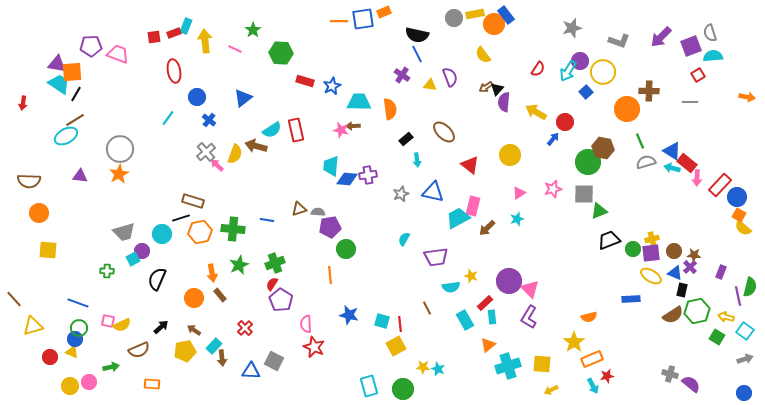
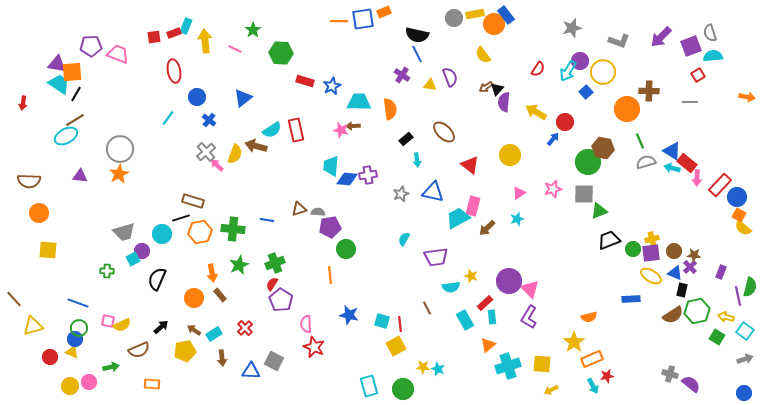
cyan rectangle at (214, 346): moved 12 px up; rotated 14 degrees clockwise
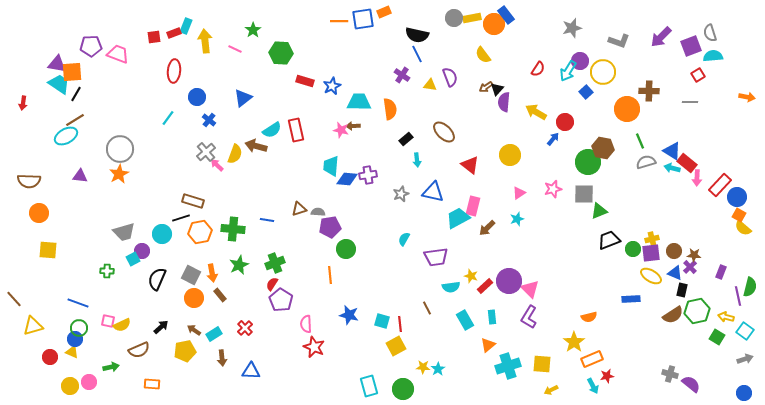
yellow rectangle at (475, 14): moved 3 px left, 4 px down
red ellipse at (174, 71): rotated 15 degrees clockwise
red rectangle at (485, 303): moved 17 px up
gray square at (274, 361): moved 83 px left, 86 px up
cyan star at (438, 369): rotated 16 degrees clockwise
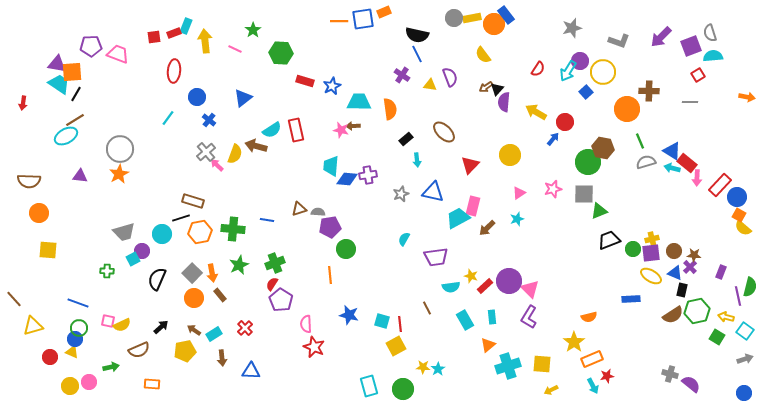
red triangle at (470, 165): rotated 36 degrees clockwise
gray square at (191, 275): moved 1 px right, 2 px up; rotated 18 degrees clockwise
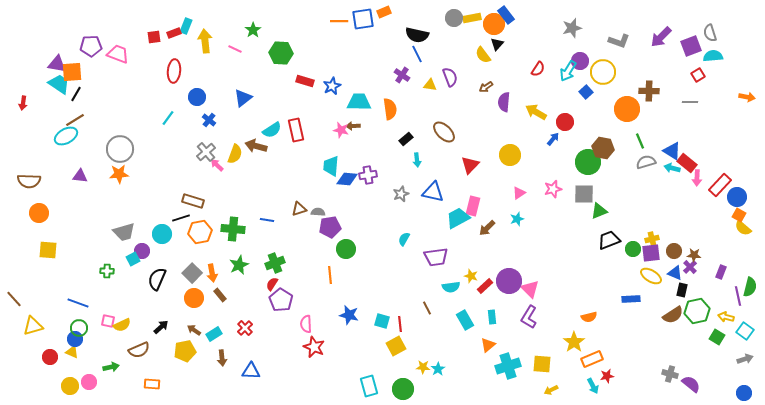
black triangle at (497, 89): moved 45 px up
orange star at (119, 174): rotated 24 degrees clockwise
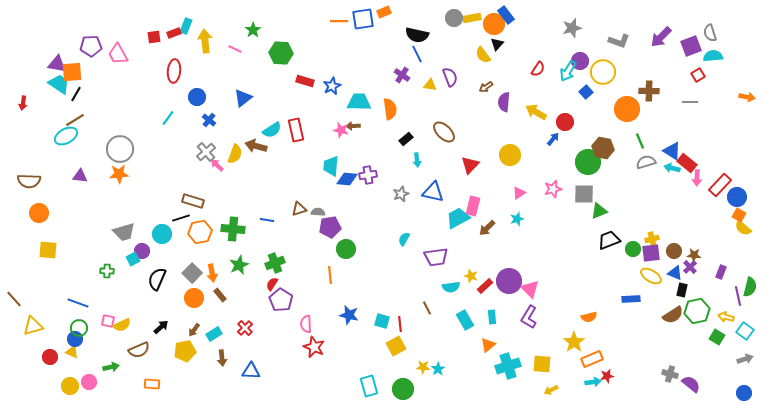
pink trapezoid at (118, 54): rotated 140 degrees counterclockwise
brown arrow at (194, 330): rotated 88 degrees counterclockwise
cyan arrow at (593, 386): moved 4 px up; rotated 70 degrees counterclockwise
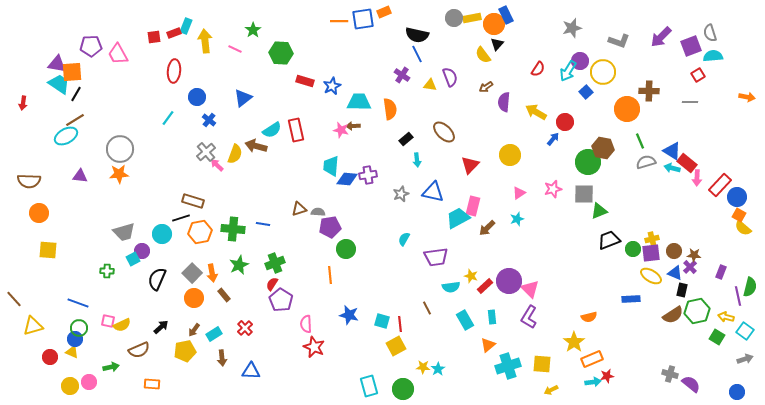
blue rectangle at (506, 15): rotated 12 degrees clockwise
blue line at (267, 220): moved 4 px left, 4 px down
brown rectangle at (220, 295): moved 4 px right
blue circle at (744, 393): moved 7 px left, 1 px up
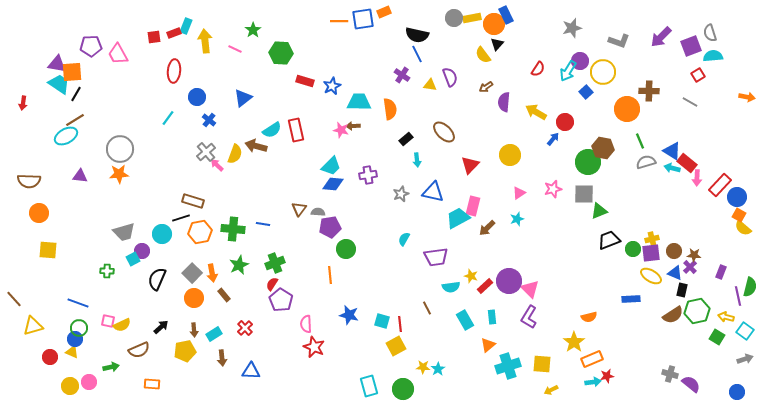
gray line at (690, 102): rotated 28 degrees clockwise
cyan trapezoid at (331, 166): rotated 140 degrees counterclockwise
blue diamond at (347, 179): moved 14 px left, 5 px down
brown triangle at (299, 209): rotated 35 degrees counterclockwise
brown arrow at (194, 330): rotated 40 degrees counterclockwise
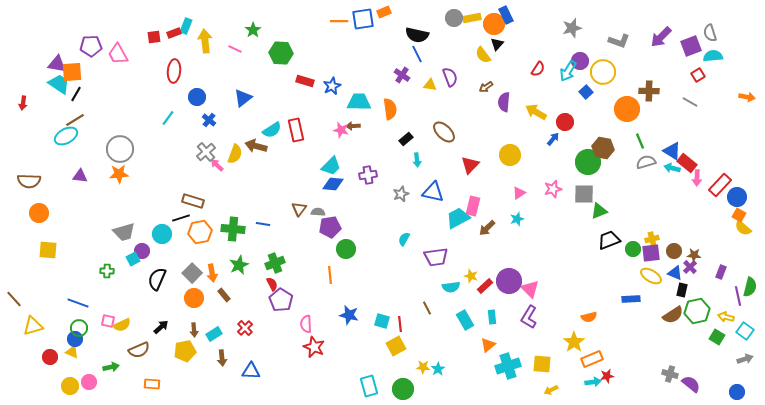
red semicircle at (272, 284): rotated 120 degrees clockwise
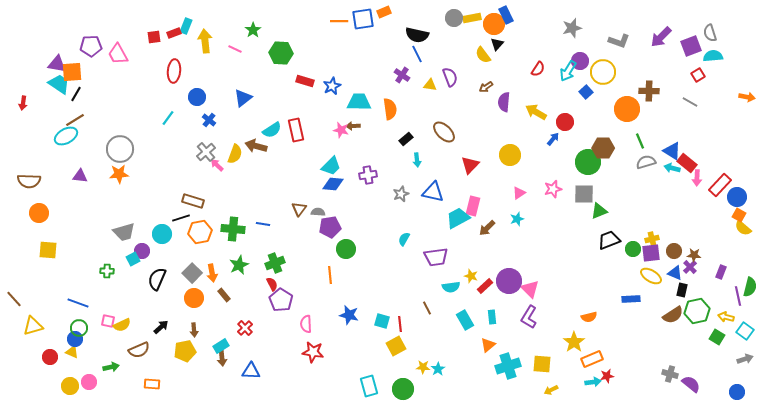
brown hexagon at (603, 148): rotated 10 degrees counterclockwise
cyan rectangle at (214, 334): moved 7 px right, 12 px down
red star at (314, 347): moved 1 px left, 5 px down; rotated 15 degrees counterclockwise
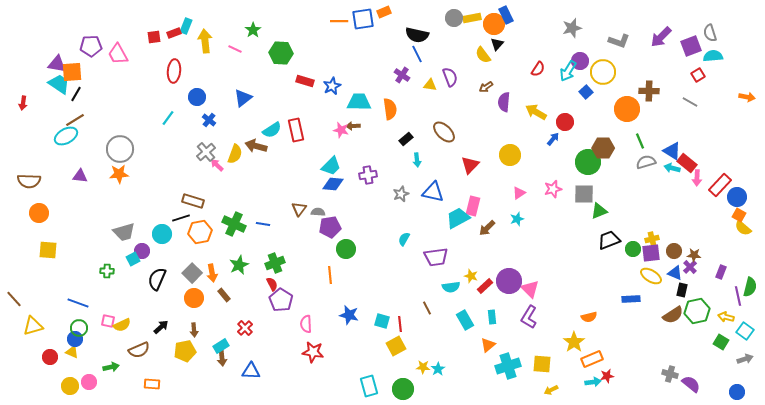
green cross at (233, 229): moved 1 px right, 5 px up; rotated 20 degrees clockwise
green square at (717, 337): moved 4 px right, 5 px down
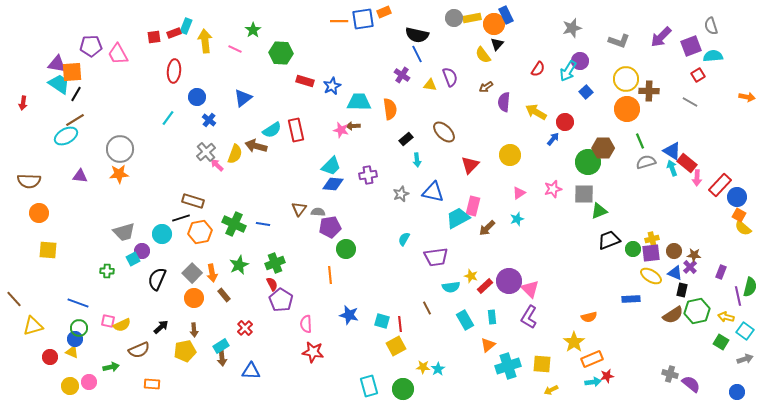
gray semicircle at (710, 33): moved 1 px right, 7 px up
yellow circle at (603, 72): moved 23 px right, 7 px down
cyan arrow at (672, 168): rotated 56 degrees clockwise
